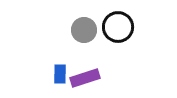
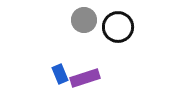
gray circle: moved 10 px up
blue rectangle: rotated 24 degrees counterclockwise
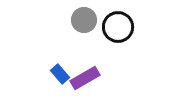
blue rectangle: rotated 18 degrees counterclockwise
purple rectangle: rotated 12 degrees counterclockwise
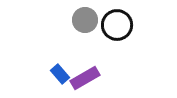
gray circle: moved 1 px right
black circle: moved 1 px left, 2 px up
